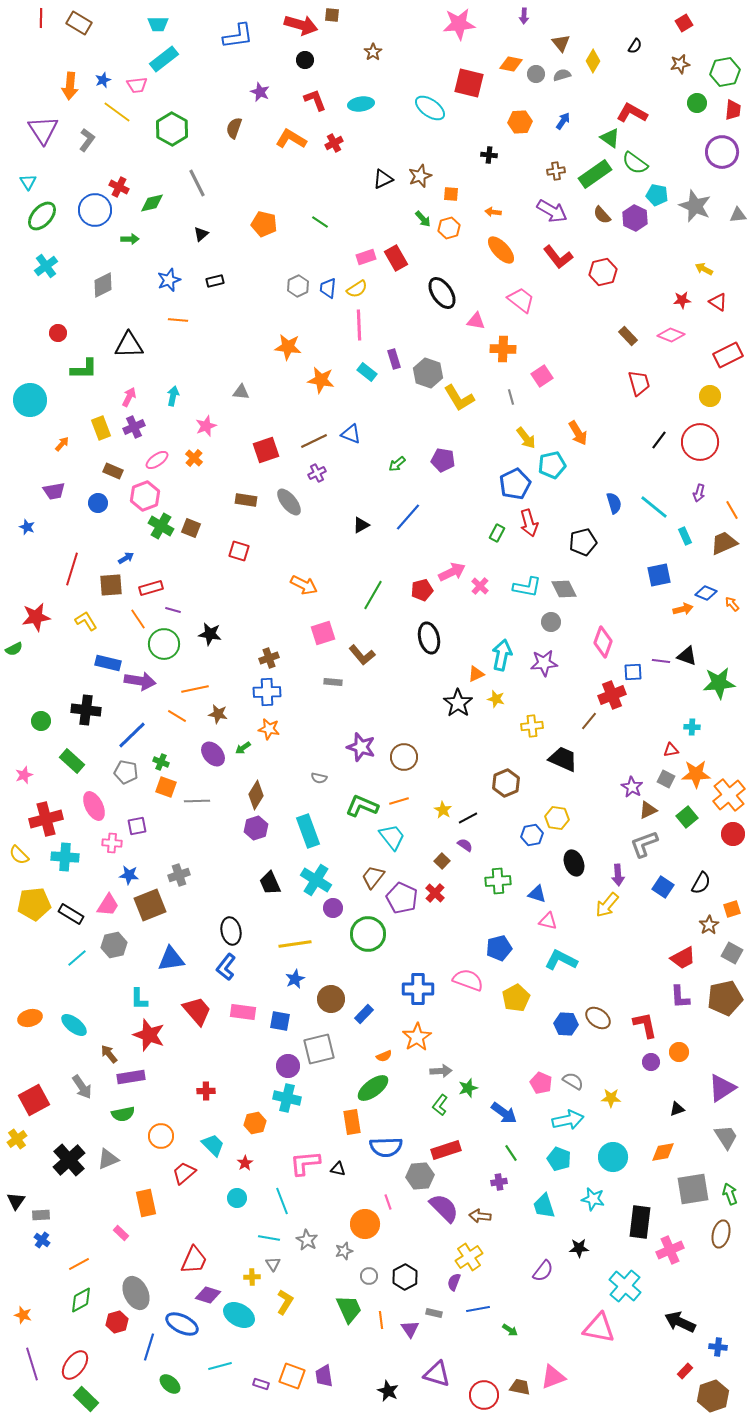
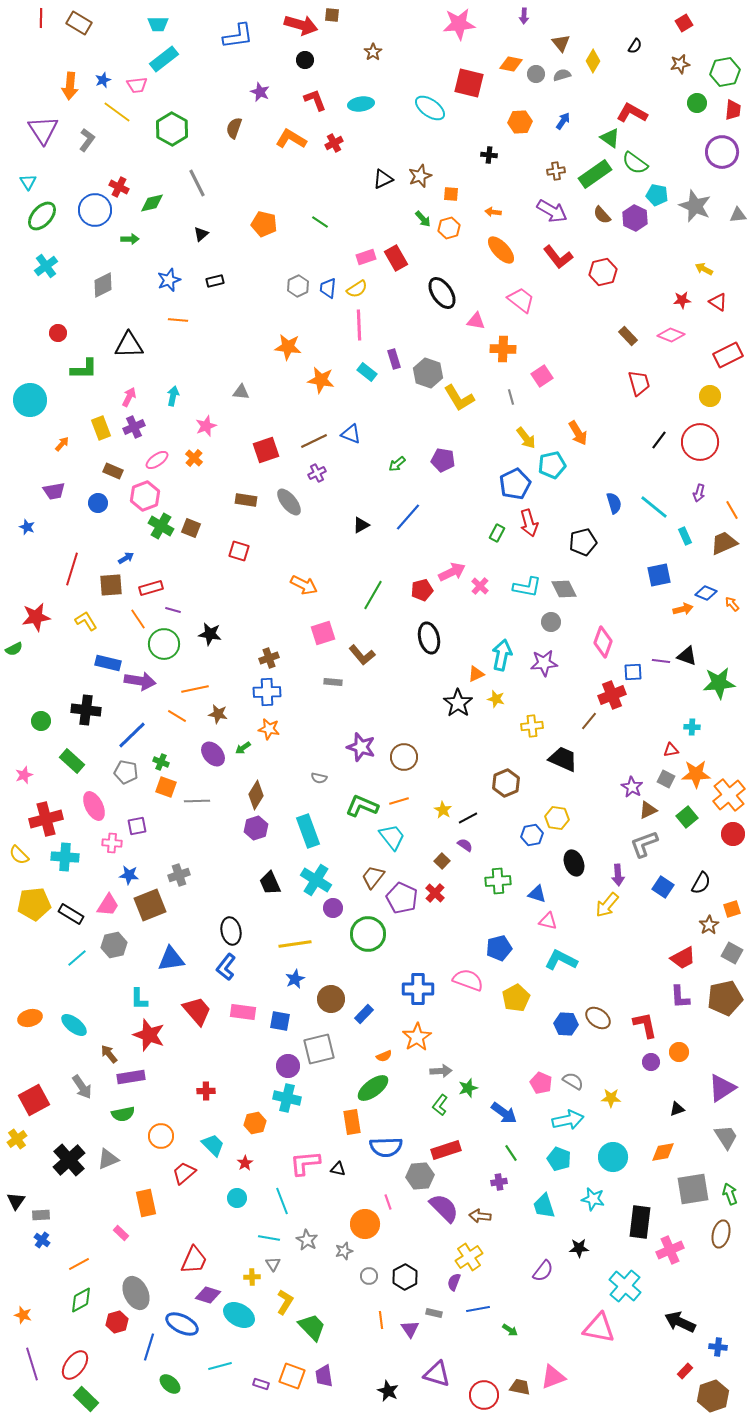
green trapezoid at (349, 1309): moved 37 px left, 18 px down; rotated 20 degrees counterclockwise
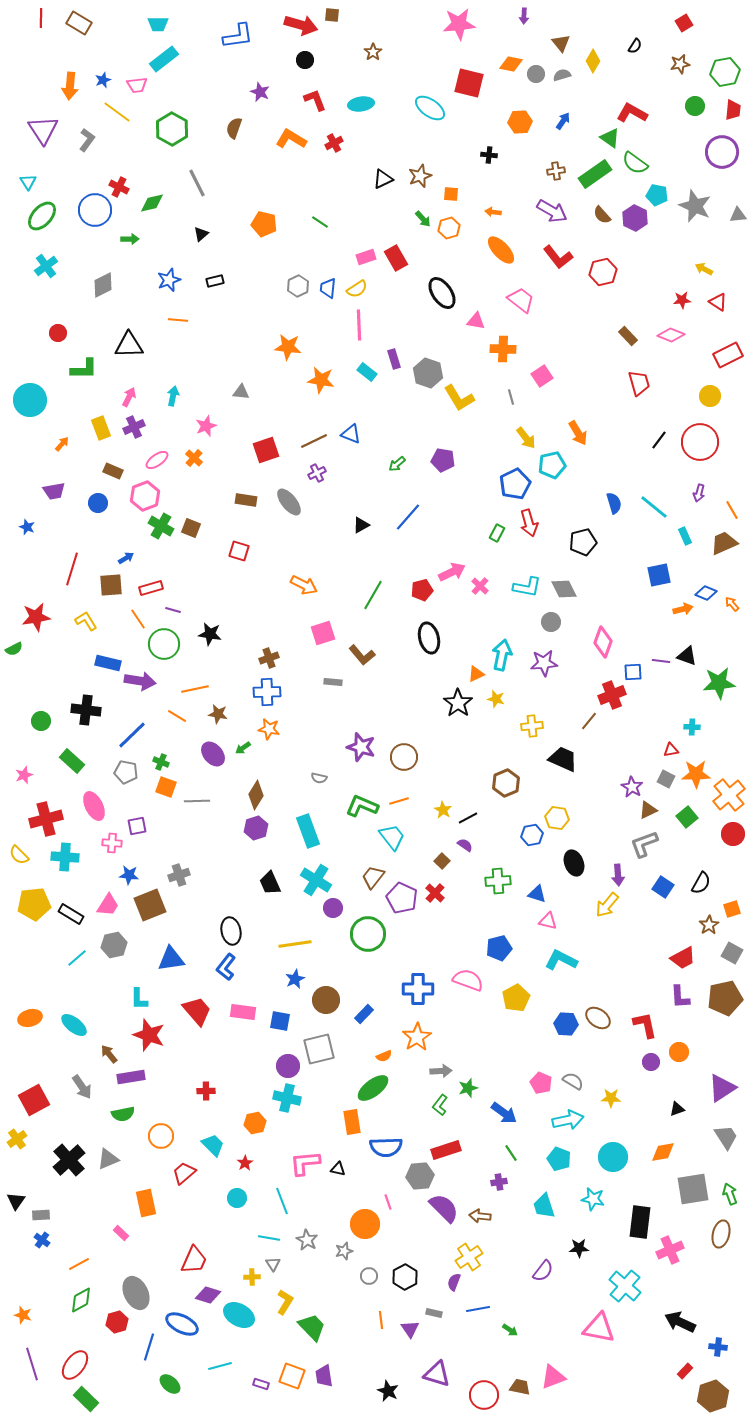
green circle at (697, 103): moved 2 px left, 3 px down
brown circle at (331, 999): moved 5 px left, 1 px down
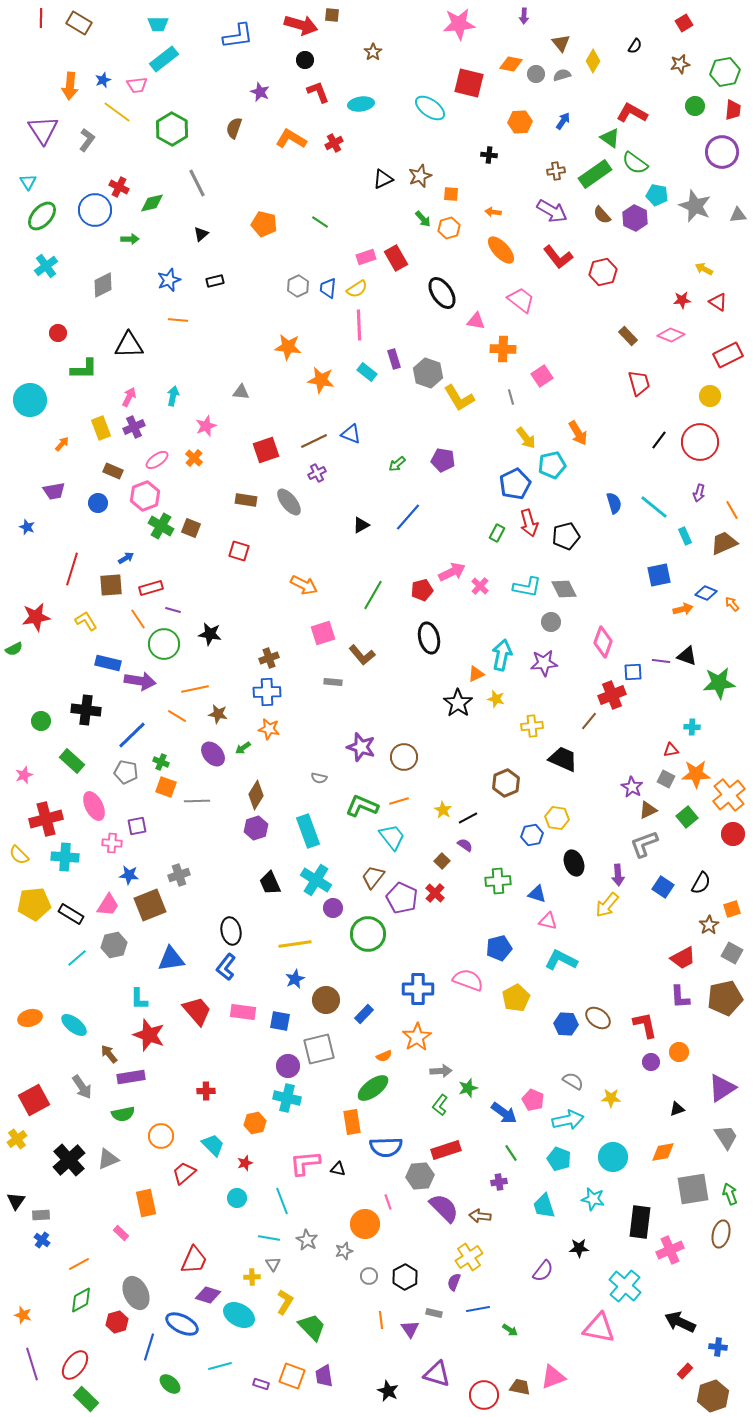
red L-shape at (315, 100): moved 3 px right, 8 px up
black pentagon at (583, 542): moved 17 px left, 6 px up
pink pentagon at (541, 1083): moved 8 px left, 17 px down
red star at (245, 1163): rotated 14 degrees clockwise
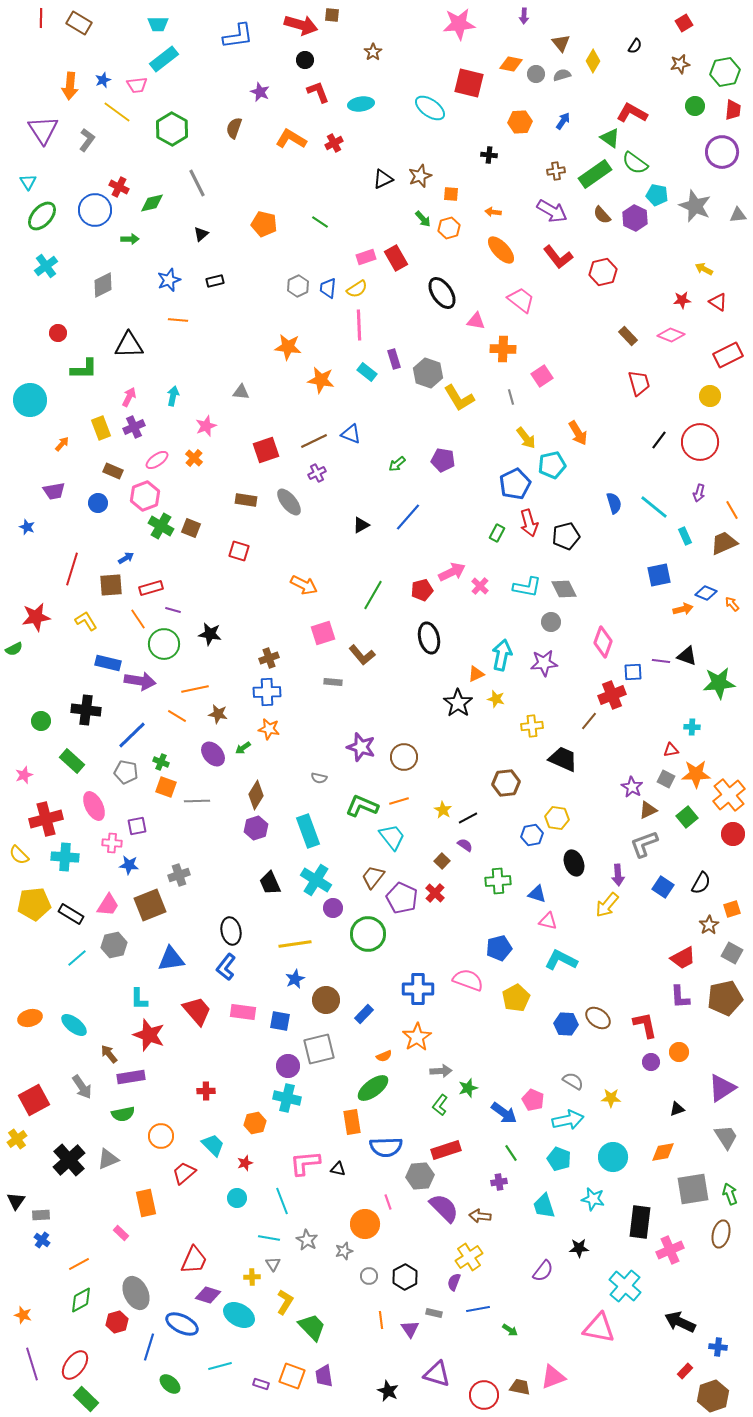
brown hexagon at (506, 783): rotated 16 degrees clockwise
blue star at (129, 875): moved 10 px up
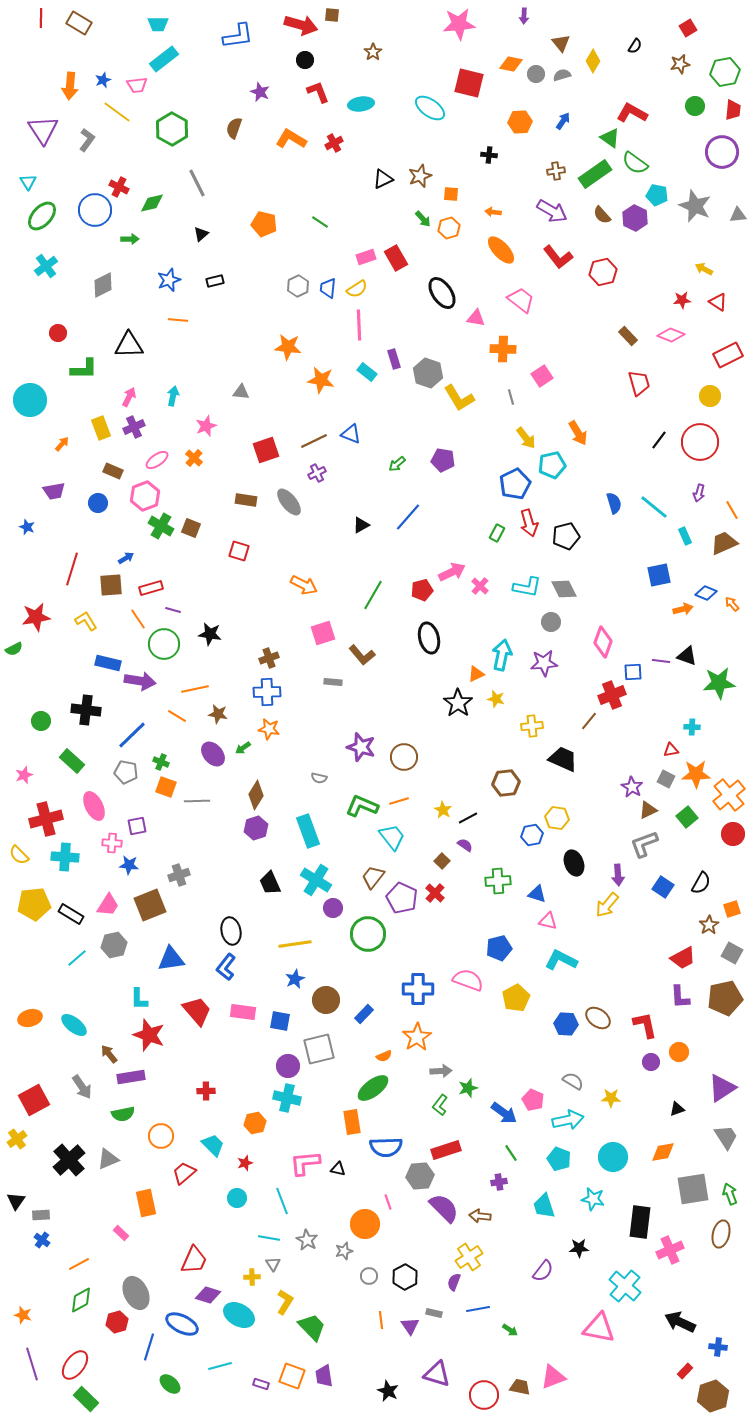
red square at (684, 23): moved 4 px right, 5 px down
pink triangle at (476, 321): moved 3 px up
purple triangle at (410, 1329): moved 3 px up
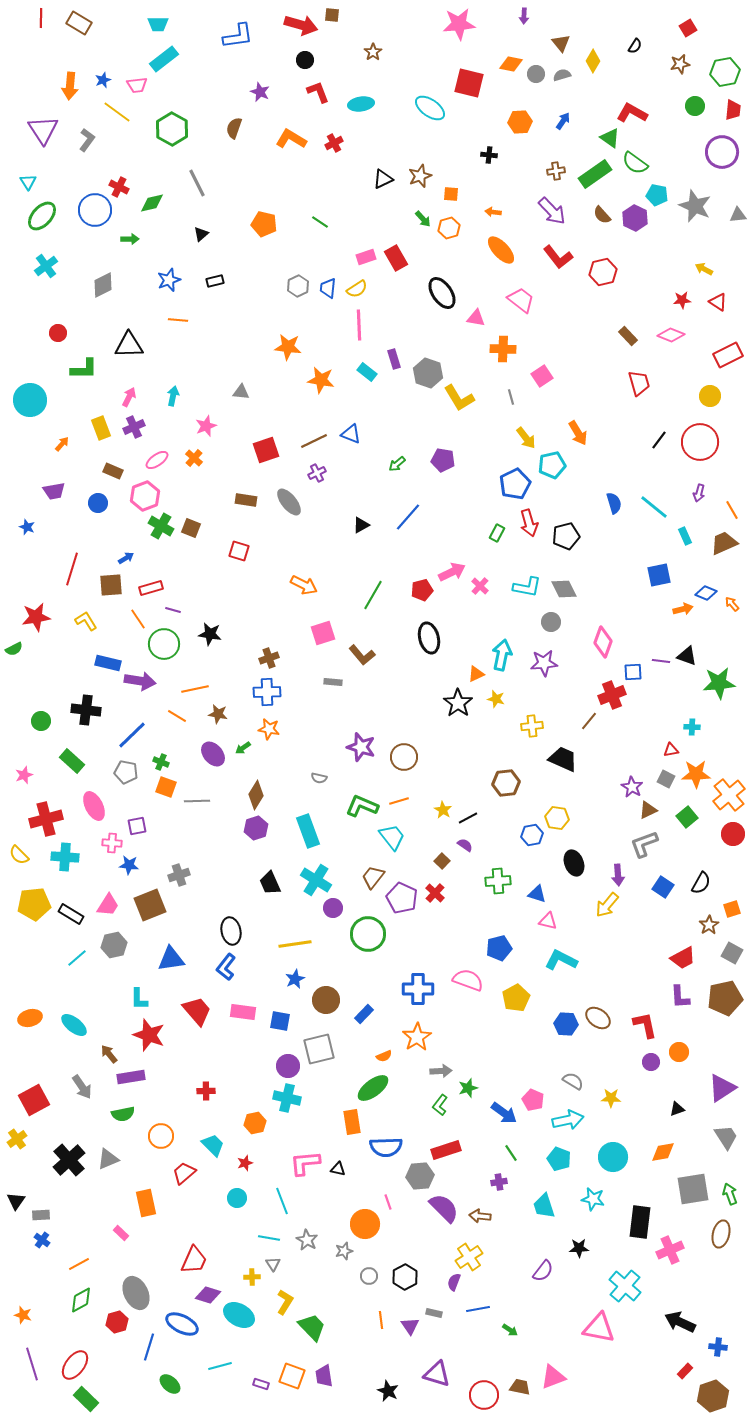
purple arrow at (552, 211): rotated 16 degrees clockwise
